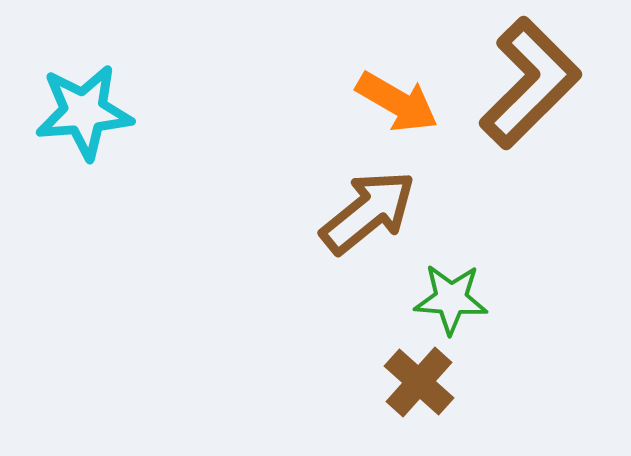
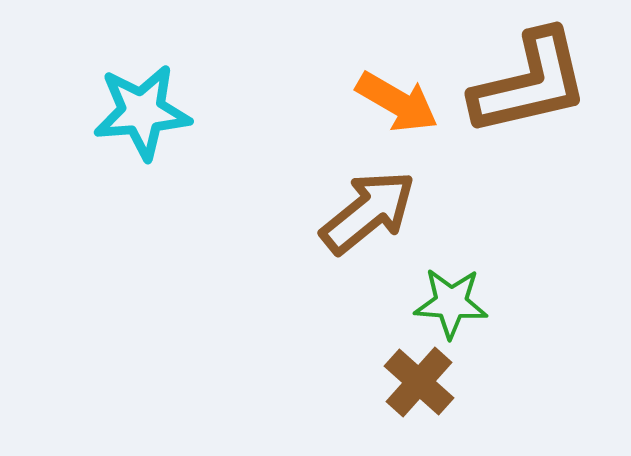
brown L-shape: rotated 32 degrees clockwise
cyan star: moved 58 px right
green star: moved 4 px down
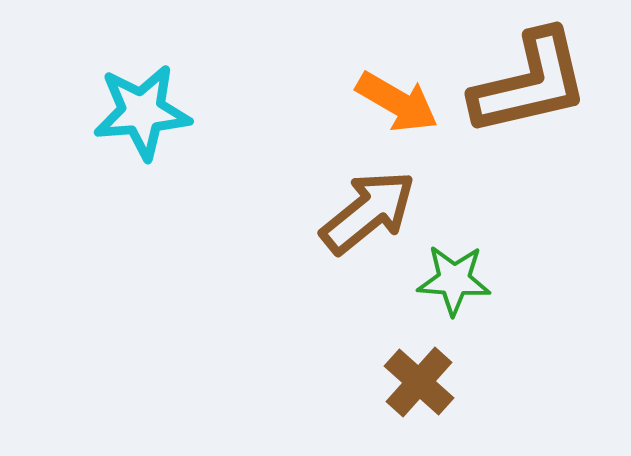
green star: moved 3 px right, 23 px up
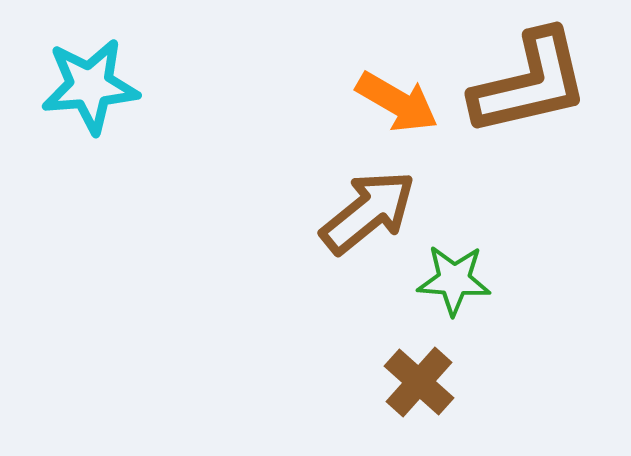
cyan star: moved 52 px left, 26 px up
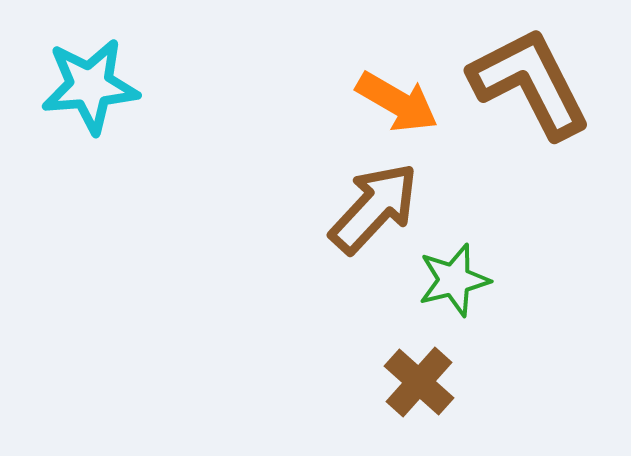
brown L-shape: rotated 104 degrees counterclockwise
brown arrow: moved 6 px right, 4 px up; rotated 8 degrees counterclockwise
green star: rotated 18 degrees counterclockwise
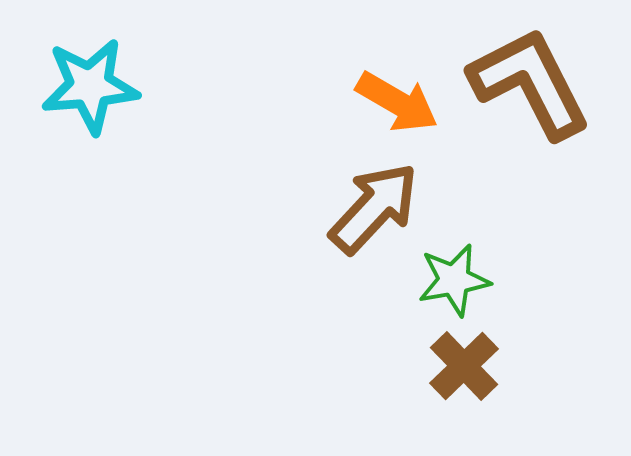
green star: rotated 4 degrees clockwise
brown cross: moved 45 px right, 16 px up; rotated 4 degrees clockwise
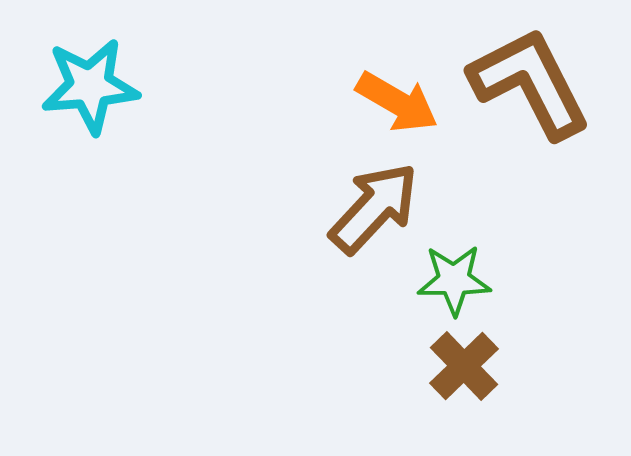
green star: rotated 10 degrees clockwise
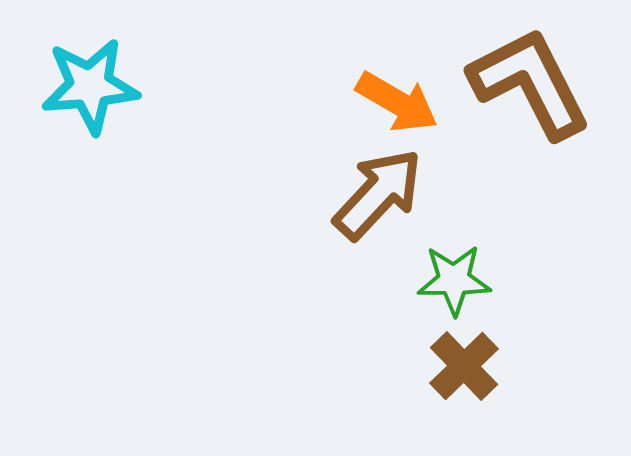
brown arrow: moved 4 px right, 14 px up
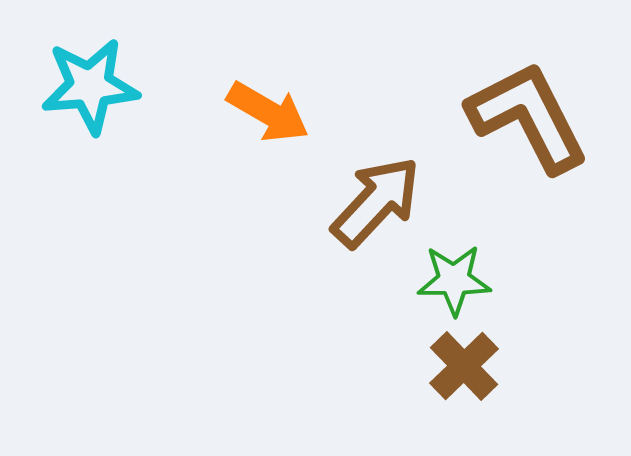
brown L-shape: moved 2 px left, 34 px down
orange arrow: moved 129 px left, 10 px down
brown arrow: moved 2 px left, 8 px down
